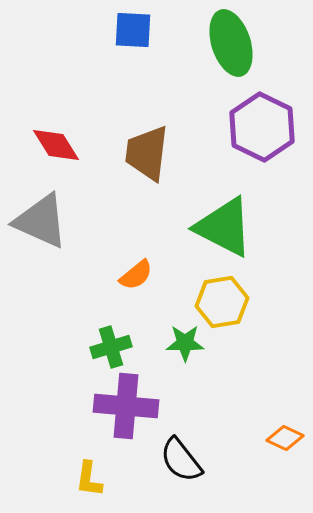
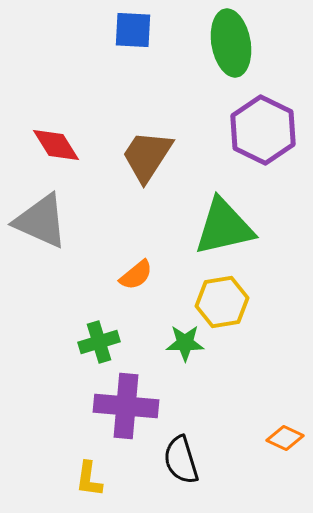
green ellipse: rotated 8 degrees clockwise
purple hexagon: moved 1 px right, 3 px down
brown trapezoid: moved 3 px down; rotated 26 degrees clockwise
green triangle: rotated 40 degrees counterclockwise
green cross: moved 12 px left, 5 px up
black semicircle: rotated 21 degrees clockwise
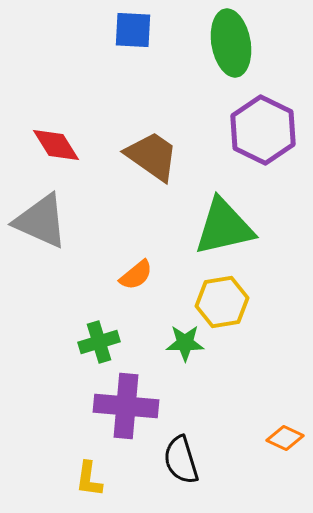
brown trapezoid: moved 5 px right; rotated 92 degrees clockwise
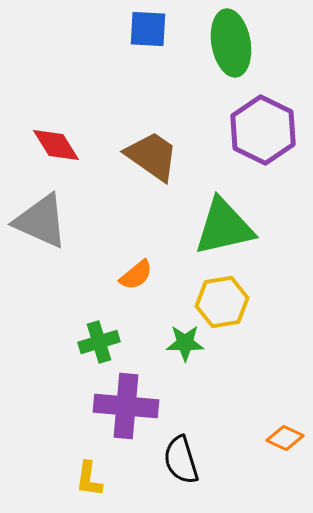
blue square: moved 15 px right, 1 px up
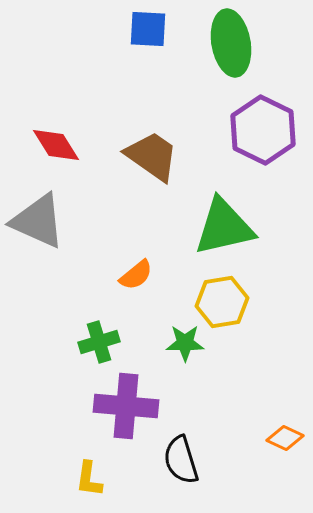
gray triangle: moved 3 px left
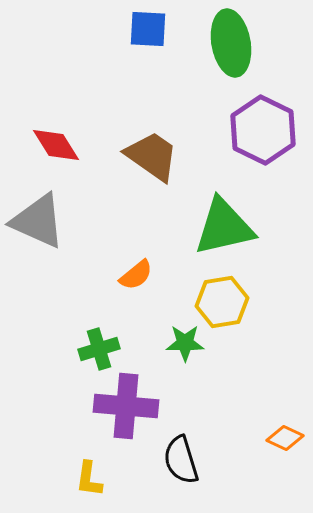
green cross: moved 7 px down
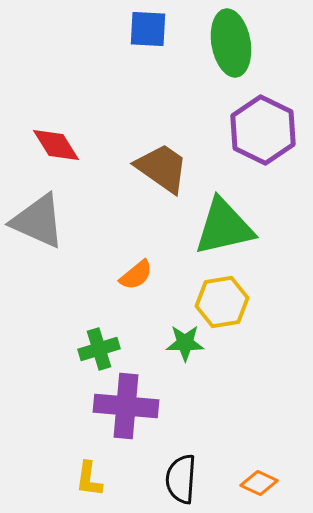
brown trapezoid: moved 10 px right, 12 px down
orange diamond: moved 26 px left, 45 px down
black semicircle: moved 19 px down; rotated 21 degrees clockwise
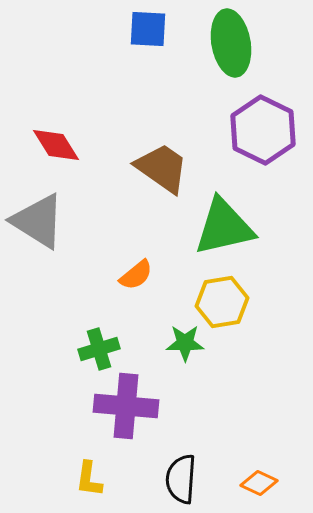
gray triangle: rotated 8 degrees clockwise
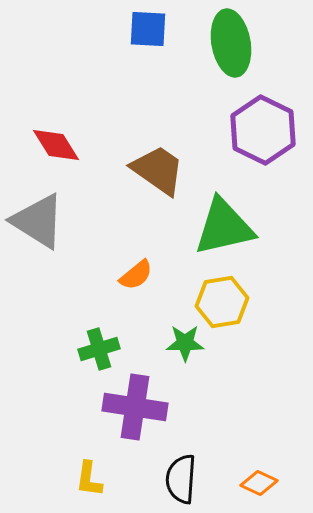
brown trapezoid: moved 4 px left, 2 px down
purple cross: moved 9 px right, 1 px down; rotated 4 degrees clockwise
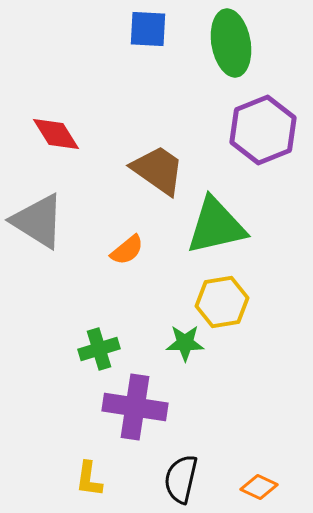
purple hexagon: rotated 12 degrees clockwise
red diamond: moved 11 px up
green triangle: moved 8 px left, 1 px up
orange semicircle: moved 9 px left, 25 px up
black semicircle: rotated 9 degrees clockwise
orange diamond: moved 4 px down
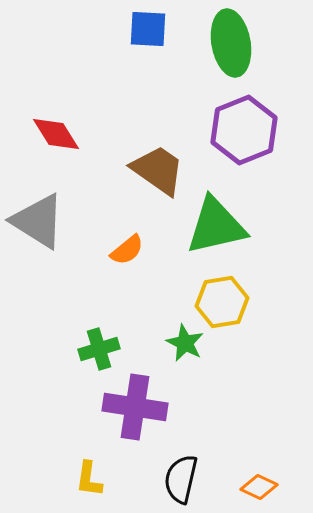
purple hexagon: moved 19 px left
green star: rotated 27 degrees clockwise
